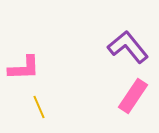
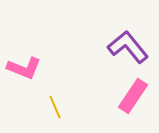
pink L-shape: rotated 24 degrees clockwise
yellow line: moved 16 px right
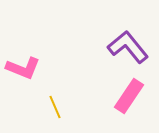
pink L-shape: moved 1 px left
pink rectangle: moved 4 px left
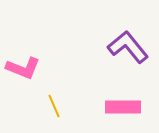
pink rectangle: moved 6 px left, 11 px down; rotated 56 degrees clockwise
yellow line: moved 1 px left, 1 px up
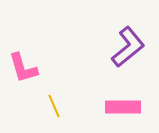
purple L-shape: rotated 90 degrees clockwise
pink L-shape: rotated 52 degrees clockwise
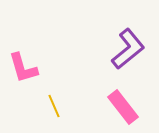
purple L-shape: moved 2 px down
pink rectangle: rotated 52 degrees clockwise
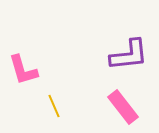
purple L-shape: moved 1 px right, 6 px down; rotated 33 degrees clockwise
pink L-shape: moved 2 px down
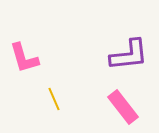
pink L-shape: moved 1 px right, 12 px up
yellow line: moved 7 px up
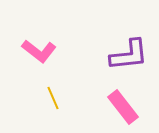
pink L-shape: moved 15 px right, 7 px up; rotated 36 degrees counterclockwise
yellow line: moved 1 px left, 1 px up
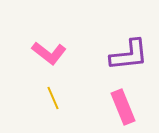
pink L-shape: moved 10 px right, 2 px down
pink rectangle: rotated 16 degrees clockwise
